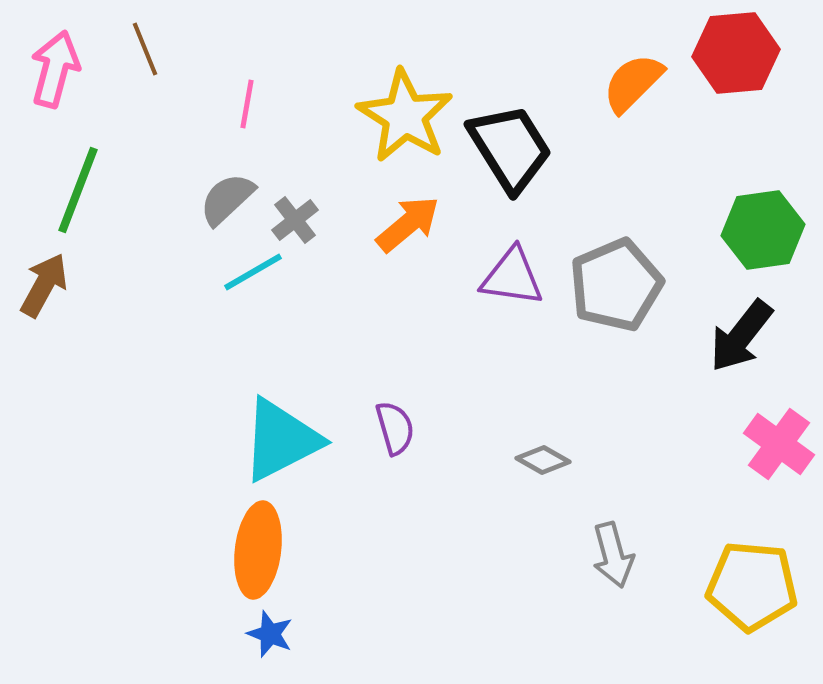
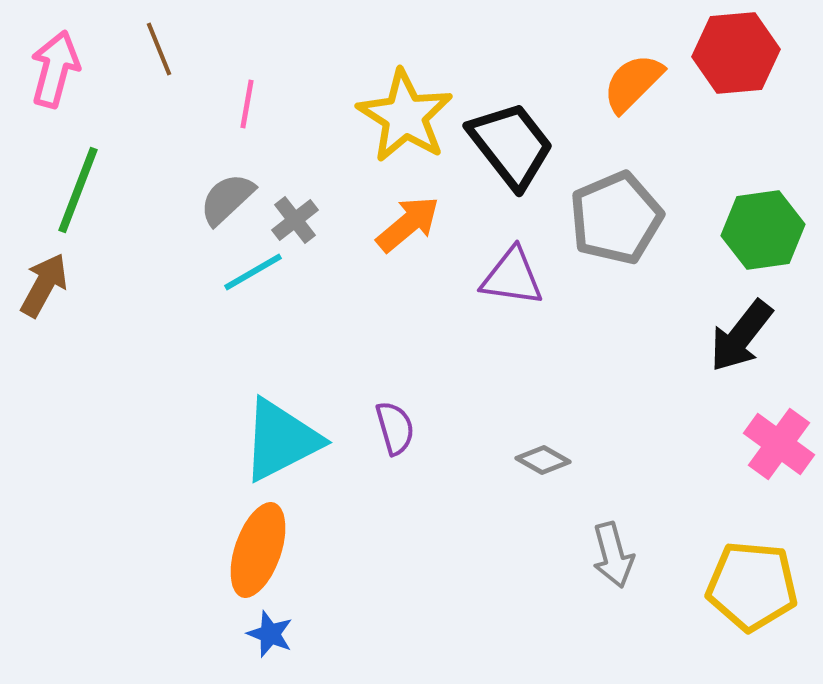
brown line: moved 14 px right
black trapezoid: moved 1 px right, 3 px up; rotated 6 degrees counterclockwise
gray pentagon: moved 67 px up
orange ellipse: rotated 12 degrees clockwise
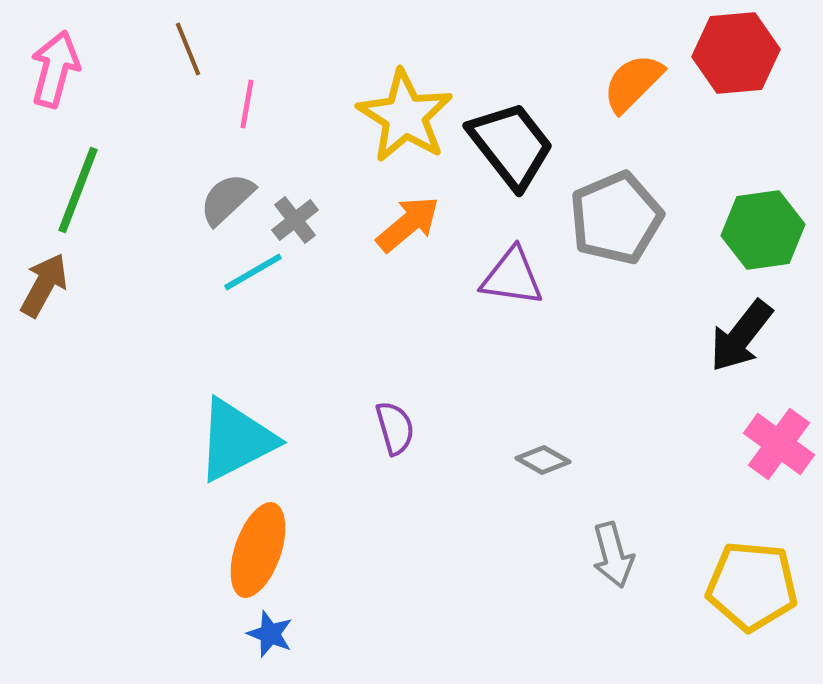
brown line: moved 29 px right
cyan triangle: moved 45 px left
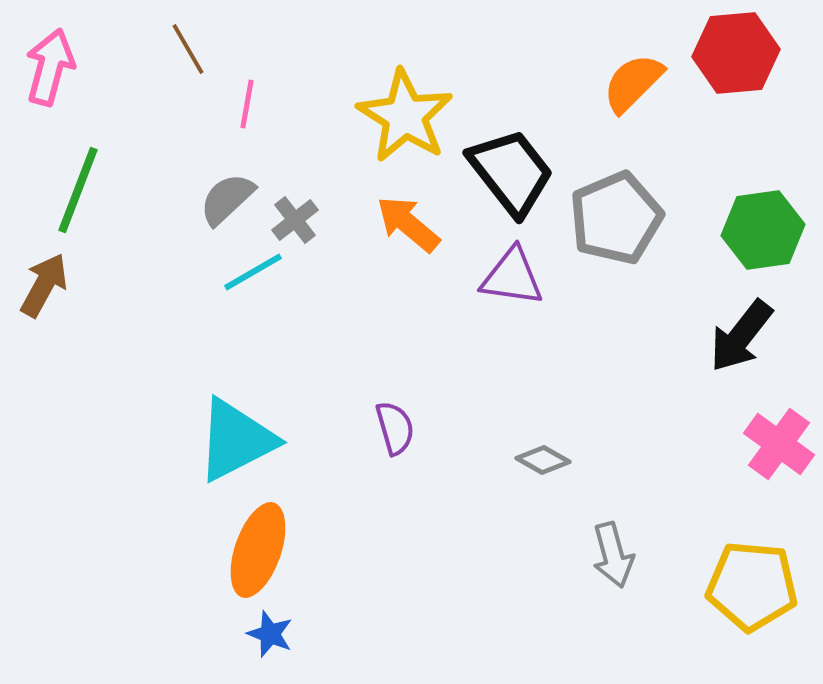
brown line: rotated 8 degrees counterclockwise
pink arrow: moved 5 px left, 2 px up
black trapezoid: moved 27 px down
orange arrow: rotated 100 degrees counterclockwise
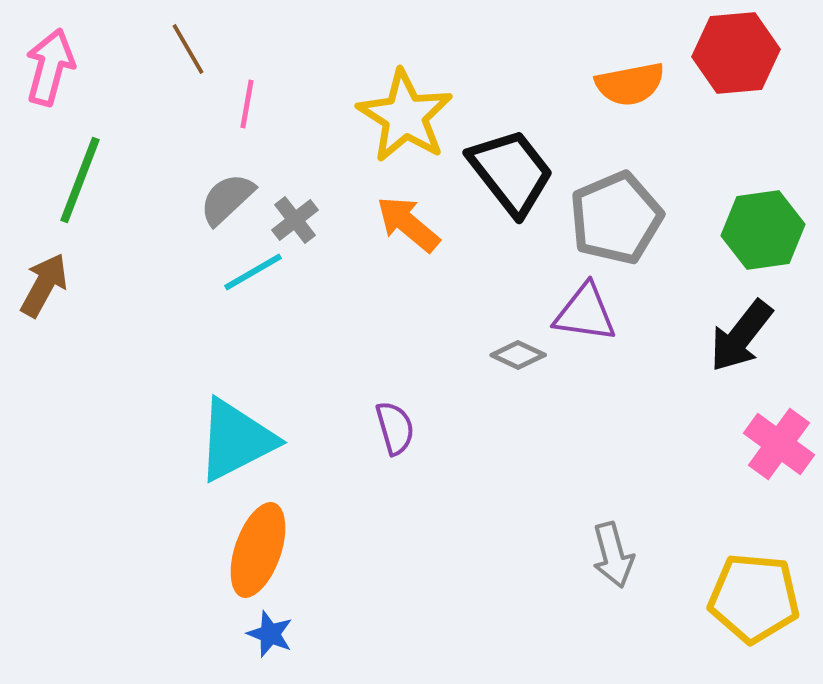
orange semicircle: moved 3 px left, 1 px down; rotated 146 degrees counterclockwise
green line: moved 2 px right, 10 px up
purple triangle: moved 73 px right, 36 px down
gray diamond: moved 25 px left, 105 px up; rotated 4 degrees counterclockwise
yellow pentagon: moved 2 px right, 12 px down
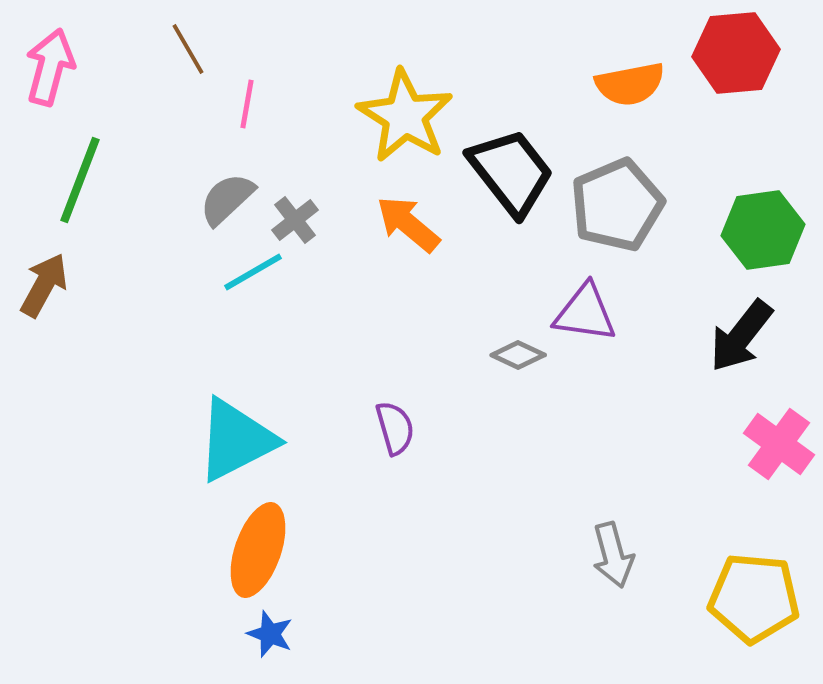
gray pentagon: moved 1 px right, 13 px up
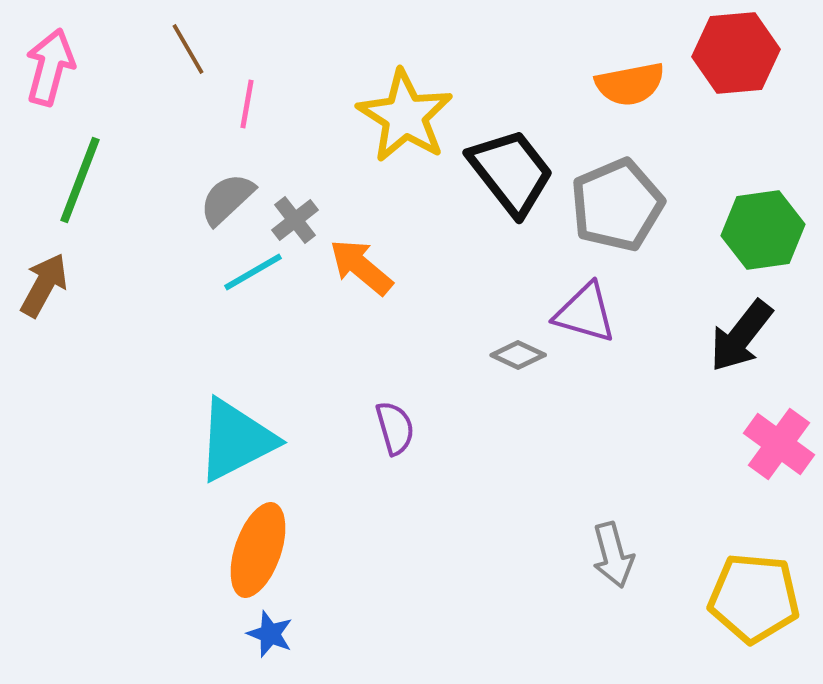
orange arrow: moved 47 px left, 43 px down
purple triangle: rotated 8 degrees clockwise
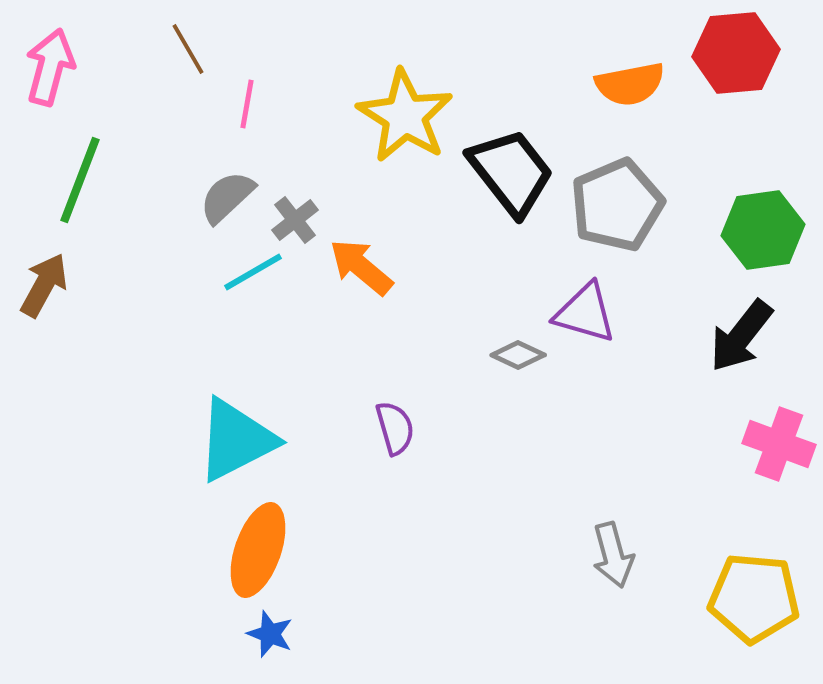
gray semicircle: moved 2 px up
pink cross: rotated 16 degrees counterclockwise
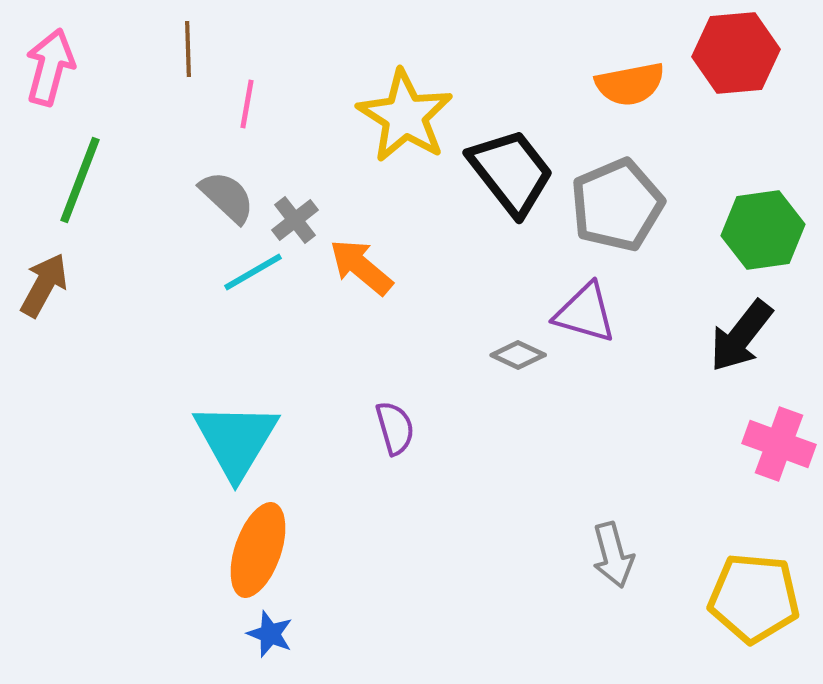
brown line: rotated 28 degrees clockwise
gray semicircle: rotated 86 degrees clockwise
cyan triangle: rotated 32 degrees counterclockwise
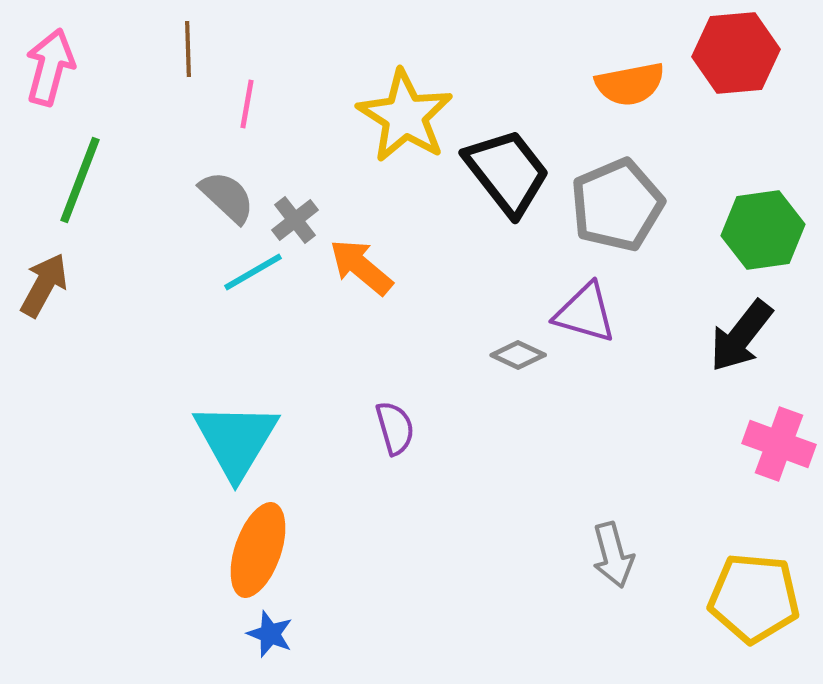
black trapezoid: moved 4 px left
